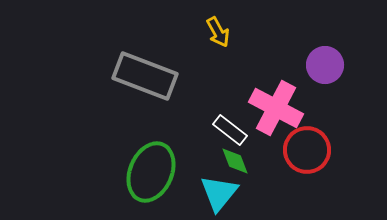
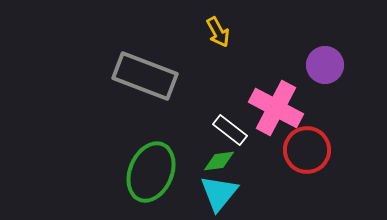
green diamond: moved 16 px left; rotated 76 degrees counterclockwise
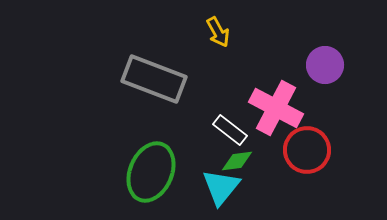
gray rectangle: moved 9 px right, 3 px down
green diamond: moved 18 px right
cyan triangle: moved 2 px right, 6 px up
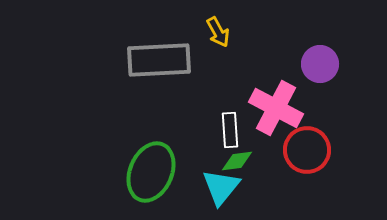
purple circle: moved 5 px left, 1 px up
gray rectangle: moved 5 px right, 19 px up; rotated 24 degrees counterclockwise
white rectangle: rotated 48 degrees clockwise
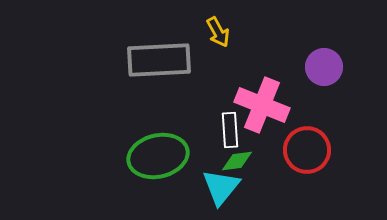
purple circle: moved 4 px right, 3 px down
pink cross: moved 14 px left, 3 px up; rotated 6 degrees counterclockwise
green ellipse: moved 7 px right, 16 px up; rotated 54 degrees clockwise
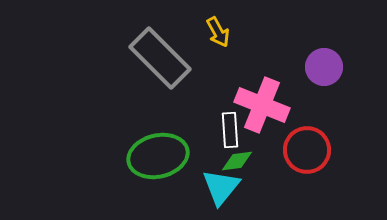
gray rectangle: moved 1 px right, 2 px up; rotated 48 degrees clockwise
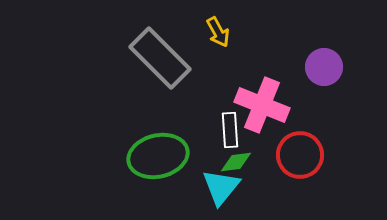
red circle: moved 7 px left, 5 px down
green diamond: moved 1 px left, 1 px down
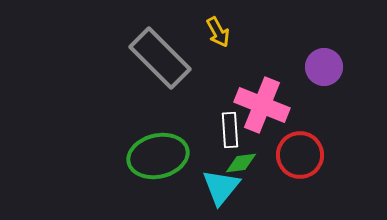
green diamond: moved 5 px right, 1 px down
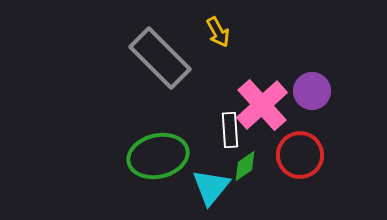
purple circle: moved 12 px left, 24 px down
pink cross: rotated 26 degrees clockwise
green diamond: moved 4 px right, 3 px down; rotated 28 degrees counterclockwise
cyan triangle: moved 10 px left
